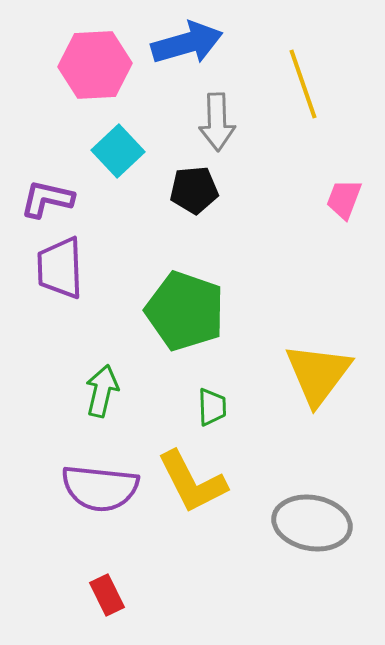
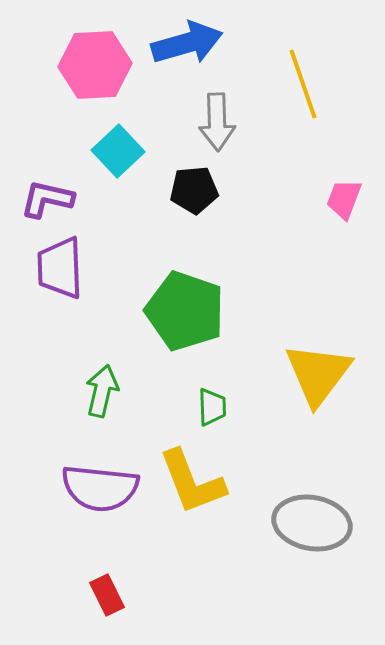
yellow L-shape: rotated 6 degrees clockwise
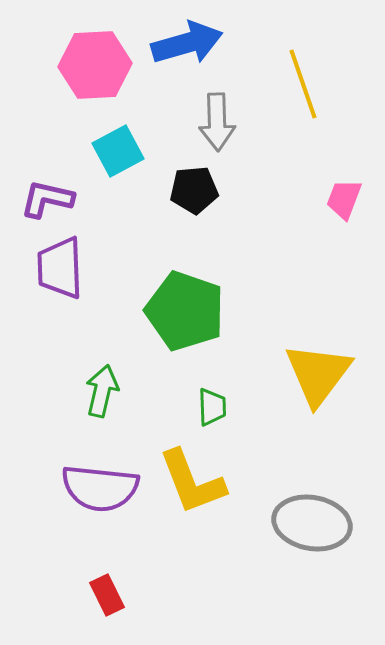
cyan square: rotated 15 degrees clockwise
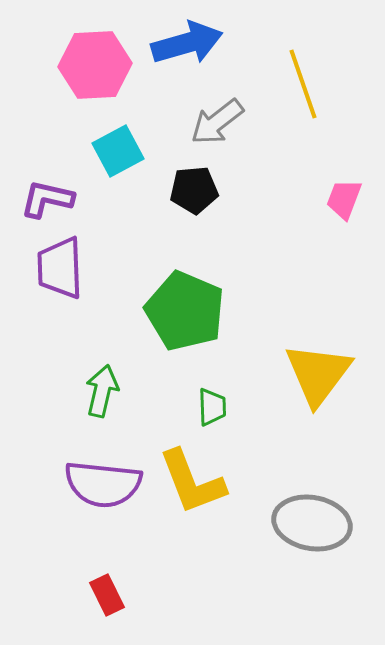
gray arrow: rotated 54 degrees clockwise
green pentagon: rotated 4 degrees clockwise
purple semicircle: moved 3 px right, 4 px up
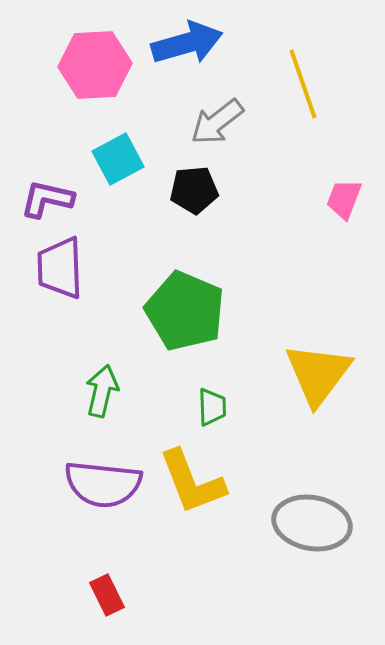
cyan square: moved 8 px down
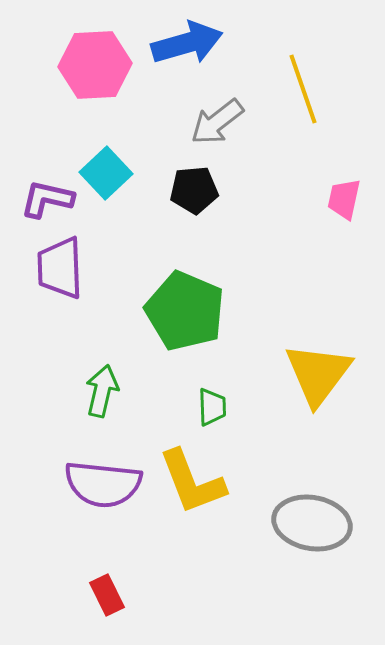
yellow line: moved 5 px down
cyan square: moved 12 px left, 14 px down; rotated 15 degrees counterclockwise
pink trapezoid: rotated 9 degrees counterclockwise
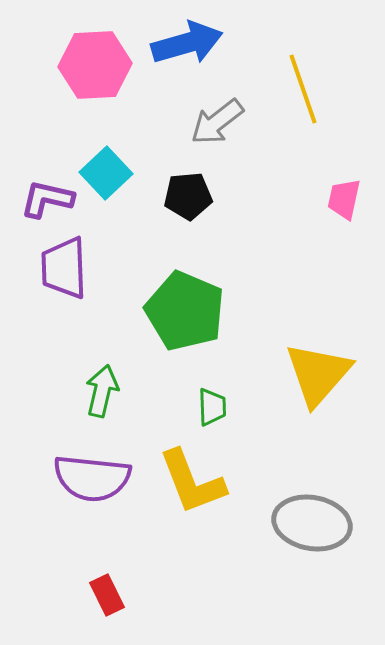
black pentagon: moved 6 px left, 6 px down
purple trapezoid: moved 4 px right
yellow triangle: rotated 4 degrees clockwise
purple semicircle: moved 11 px left, 6 px up
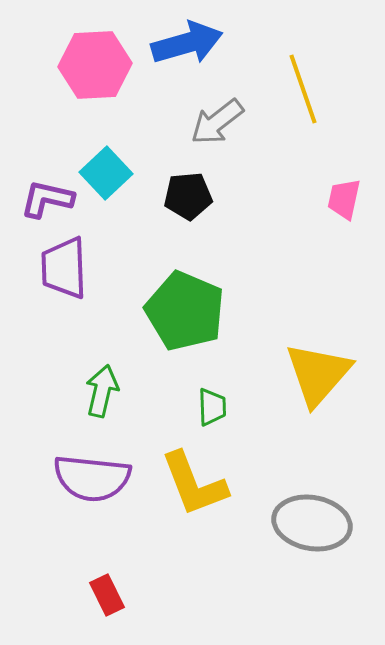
yellow L-shape: moved 2 px right, 2 px down
